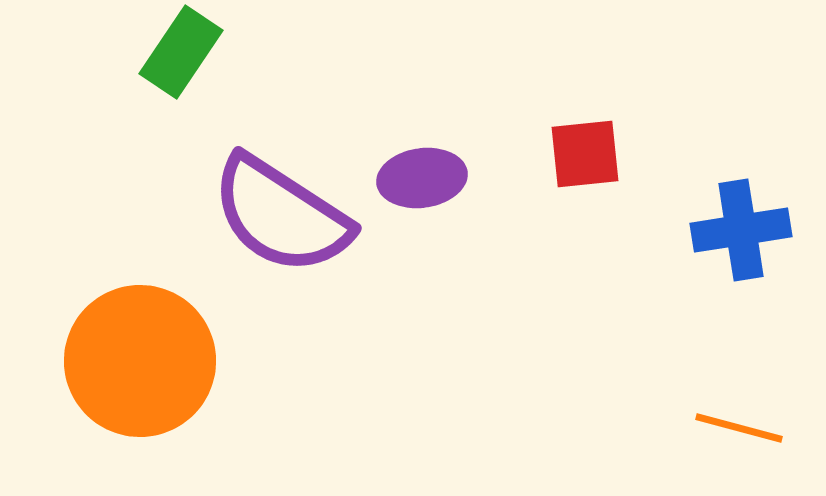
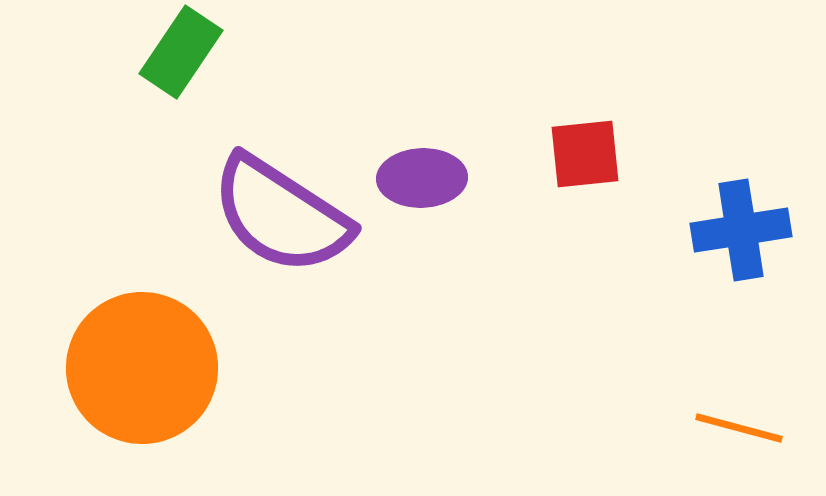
purple ellipse: rotated 6 degrees clockwise
orange circle: moved 2 px right, 7 px down
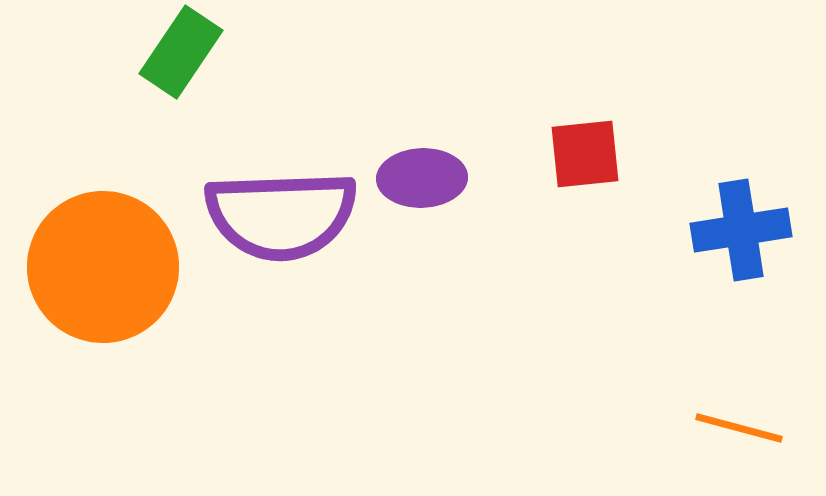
purple semicircle: rotated 35 degrees counterclockwise
orange circle: moved 39 px left, 101 px up
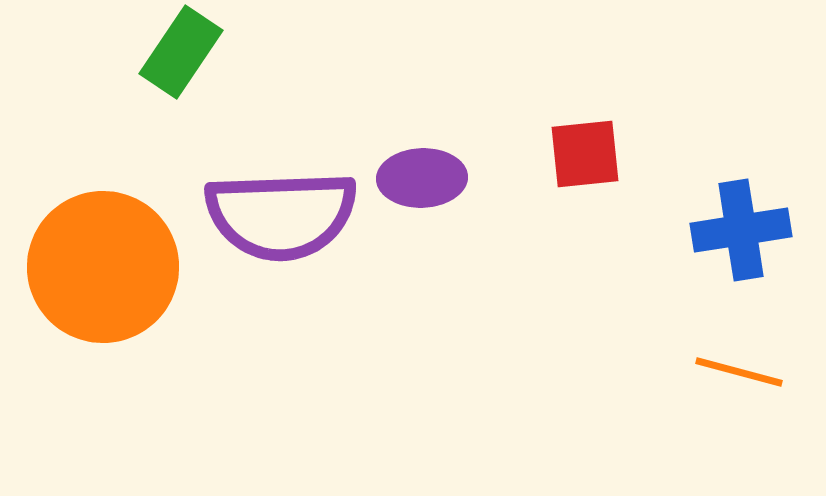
orange line: moved 56 px up
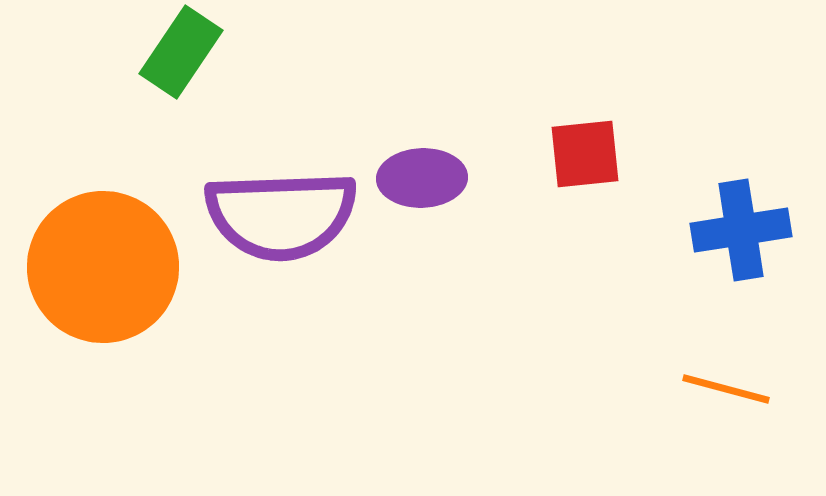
orange line: moved 13 px left, 17 px down
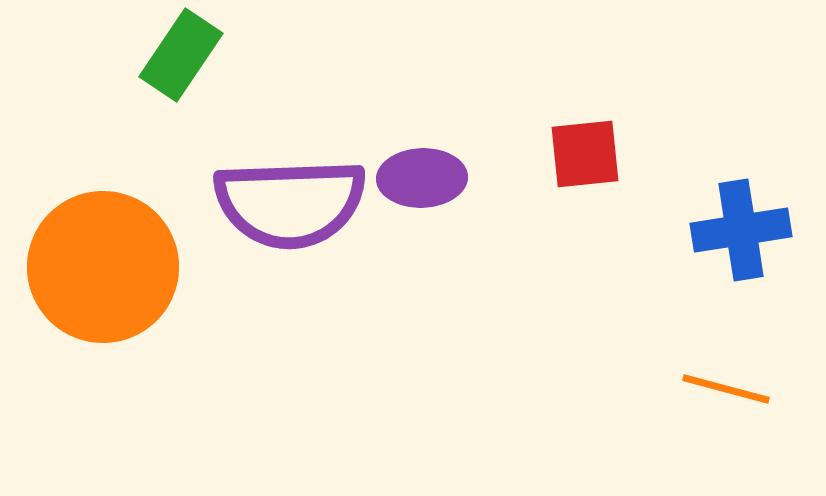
green rectangle: moved 3 px down
purple semicircle: moved 9 px right, 12 px up
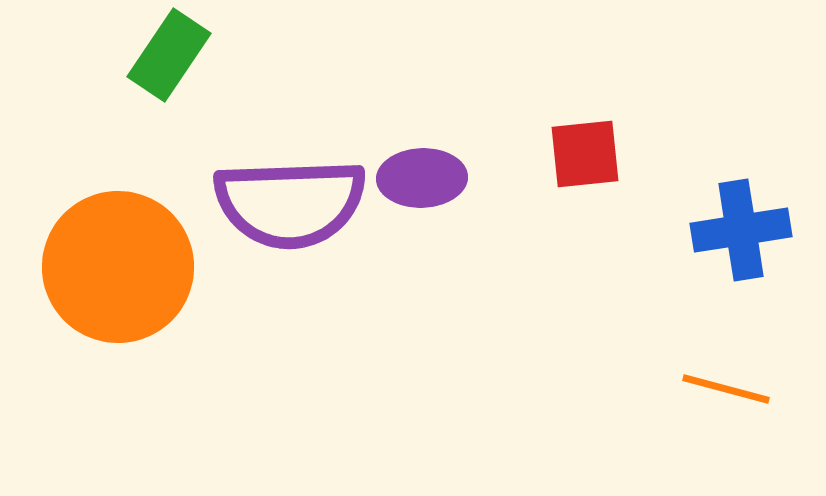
green rectangle: moved 12 px left
orange circle: moved 15 px right
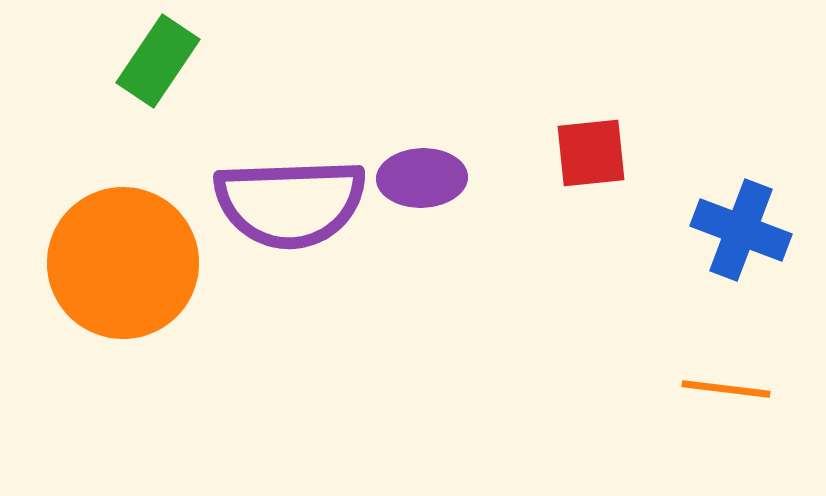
green rectangle: moved 11 px left, 6 px down
red square: moved 6 px right, 1 px up
blue cross: rotated 30 degrees clockwise
orange circle: moved 5 px right, 4 px up
orange line: rotated 8 degrees counterclockwise
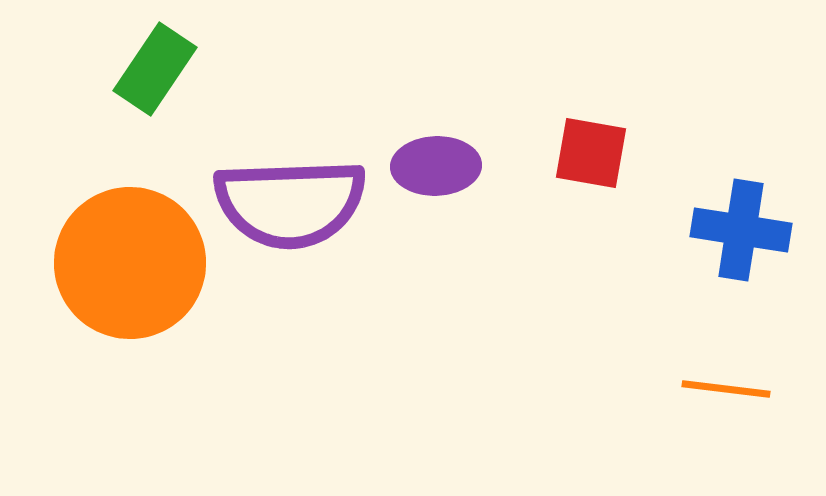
green rectangle: moved 3 px left, 8 px down
red square: rotated 16 degrees clockwise
purple ellipse: moved 14 px right, 12 px up
blue cross: rotated 12 degrees counterclockwise
orange circle: moved 7 px right
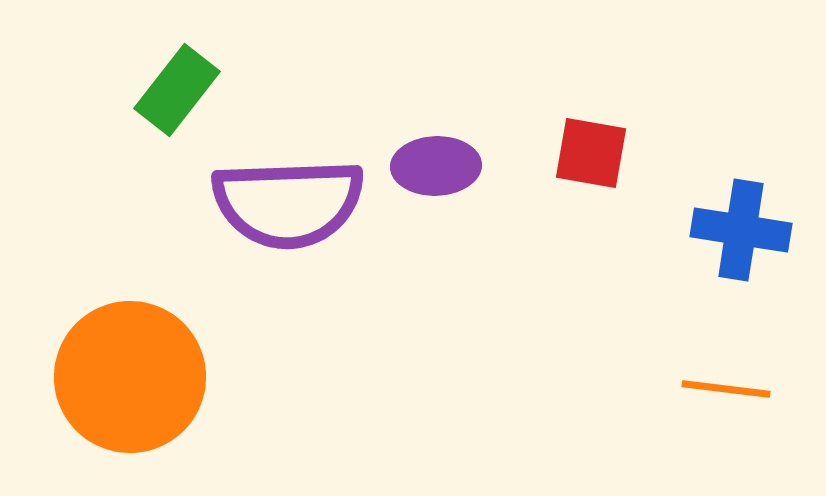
green rectangle: moved 22 px right, 21 px down; rotated 4 degrees clockwise
purple semicircle: moved 2 px left
orange circle: moved 114 px down
